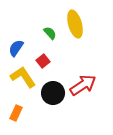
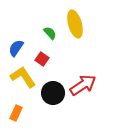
red square: moved 1 px left, 2 px up; rotated 16 degrees counterclockwise
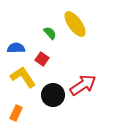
yellow ellipse: rotated 20 degrees counterclockwise
blue semicircle: rotated 54 degrees clockwise
black circle: moved 2 px down
